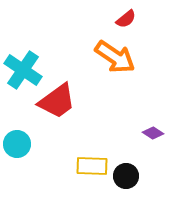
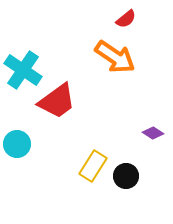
yellow rectangle: moved 1 px right; rotated 60 degrees counterclockwise
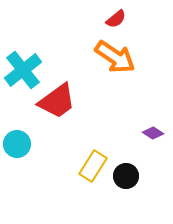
red semicircle: moved 10 px left
cyan cross: rotated 18 degrees clockwise
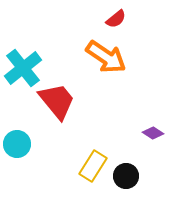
orange arrow: moved 9 px left
cyan cross: moved 2 px up
red trapezoid: rotated 93 degrees counterclockwise
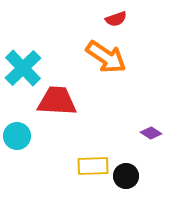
red semicircle: rotated 20 degrees clockwise
cyan cross: rotated 6 degrees counterclockwise
red trapezoid: rotated 48 degrees counterclockwise
purple diamond: moved 2 px left
cyan circle: moved 8 px up
yellow rectangle: rotated 56 degrees clockwise
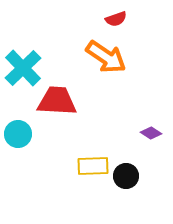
cyan circle: moved 1 px right, 2 px up
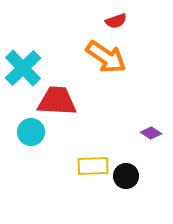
red semicircle: moved 2 px down
cyan circle: moved 13 px right, 2 px up
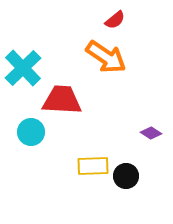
red semicircle: moved 1 px left, 1 px up; rotated 20 degrees counterclockwise
red trapezoid: moved 5 px right, 1 px up
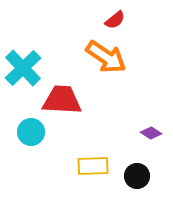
black circle: moved 11 px right
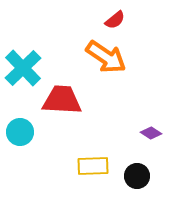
cyan circle: moved 11 px left
